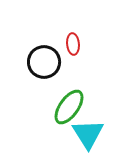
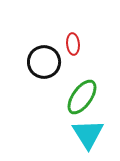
green ellipse: moved 13 px right, 10 px up
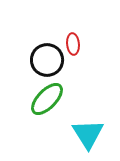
black circle: moved 3 px right, 2 px up
green ellipse: moved 35 px left, 2 px down; rotated 9 degrees clockwise
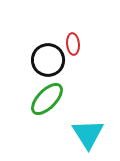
black circle: moved 1 px right
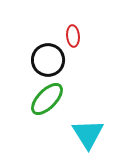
red ellipse: moved 8 px up
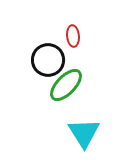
green ellipse: moved 19 px right, 14 px up
cyan triangle: moved 4 px left, 1 px up
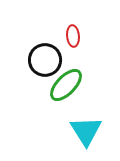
black circle: moved 3 px left
cyan triangle: moved 2 px right, 2 px up
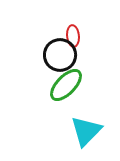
black circle: moved 15 px right, 5 px up
cyan triangle: rotated 16 degrees clockwise
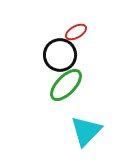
red ellipse: moved 3 px right, 4 px up; rotated 65 degrees clockwise
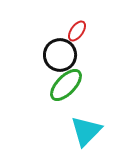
red ellipse: moved 1 px right, 1 px up; rotated 25 degrees counterclockwise
